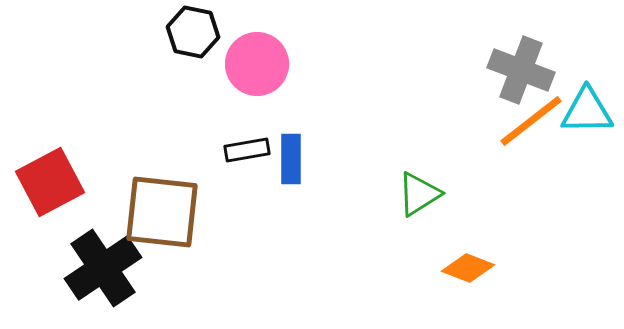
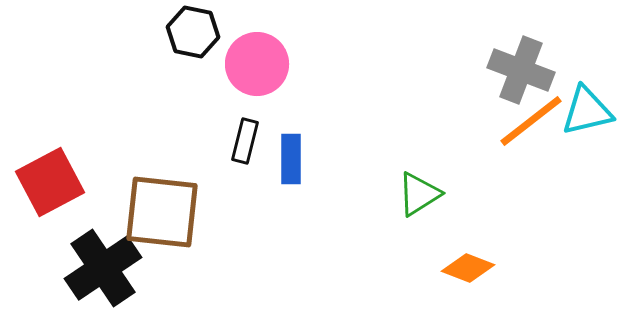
cyan triangle: rotated 12 degrees counterclockwise
black rectangle: moved 2 px left, 9 px up; rotated 66 degrees counterclockwise
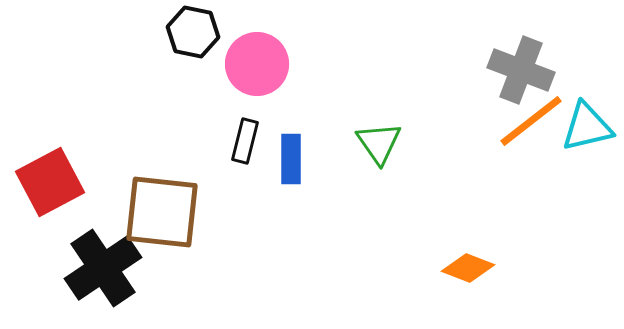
cyan triangle: moved 16 px down
green triangle: moved 40 px left, 51 px up; rotated 33 degrees counterclockwise
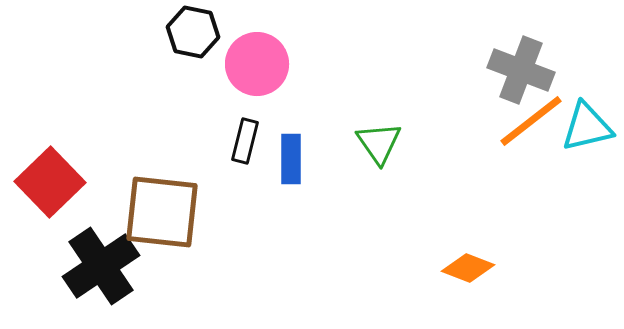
red square: rotated 16 degrees counterclockwise
black cross: moved 2 px left, 2 px up
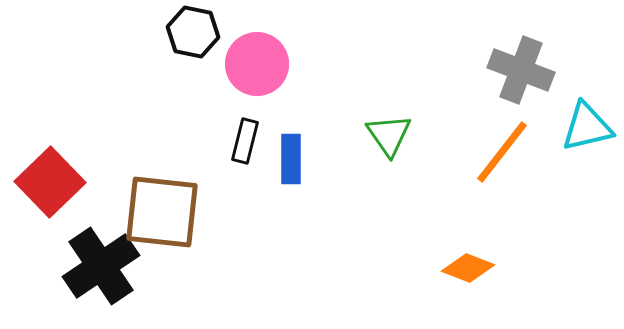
orange line: moved 29 px left, 31 px down; rotated 14 degrees counterclockwise
green triangle: moved 10 px right, 8 px up
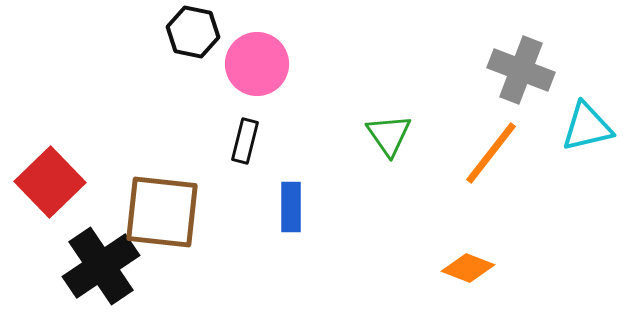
orange line: moved 11 px left, 1 px down
blue rectangle: moved 48 px down
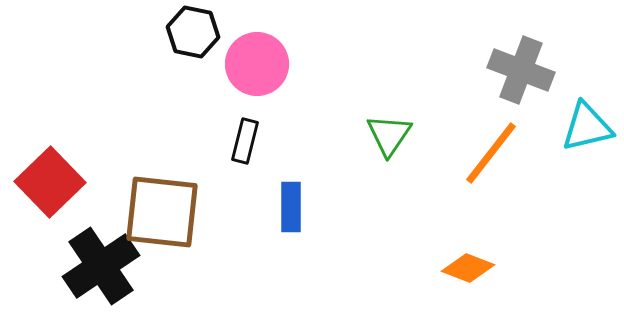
green triangle: rotated 9 degrees clockwise
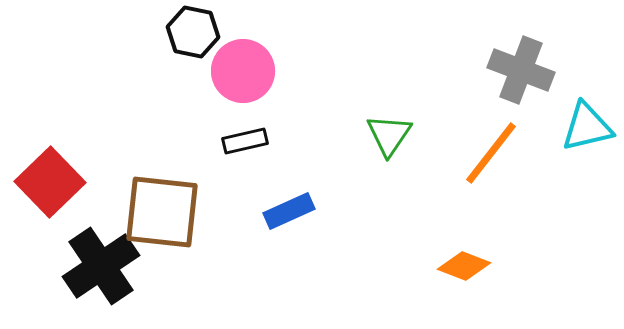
pink circle: moved 14 px left, 7 px down
black rectangle: rotated 63 degrees clockwise
blue rectangle: moved 2 px left, 4 px down; rotated 66 degrees clockwise
orange diamond: moved 4 px left, 2 px up
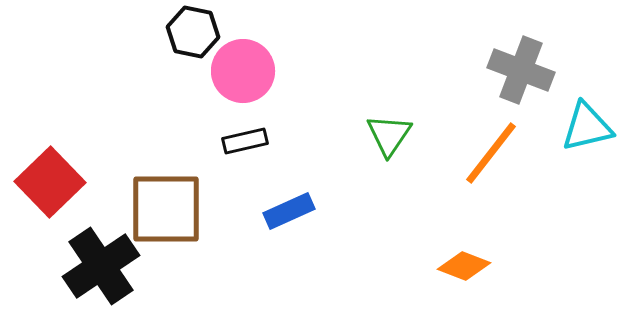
brown square: moved 4 px right, 3 px up; rotated 6 degrees counterclockwise
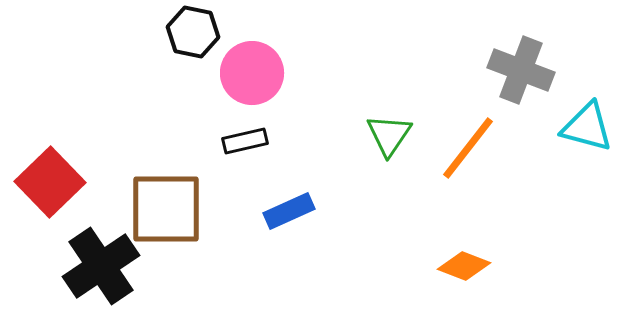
pink circle: moved 9 px right, 2 px down
cyan triangle: rotated 28 degrees clockwise
orange line: moved 23 px left, 5 px up
